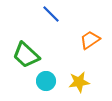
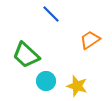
yellow star: moved 2 px left, 4 px down; rotated 25 degrees clockwise
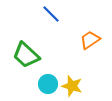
cyan circle: moved 2 px right, 3 px down
yellow star: moved 5 px left
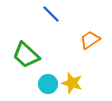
yellow star: moved 3 px up
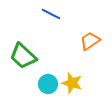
blue line: rotated 18 degrees counterclockwise
orange trapezoid: moved 1 px down
green trapezoid: moved 3 px left, 1 px down
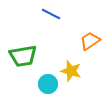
green trapezoid: rotated 52 degrees counterclockwise
yellow star: moved 1 px left, 12 px up
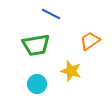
green trapezoid: moved 13 px right, 11 px up
cyan circle: moved 11 px left
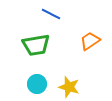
yellow star: moved 2 px left, 16 px down
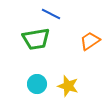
green trapezoid: moved 6 px up
yellow star: moved 1 px left, 1 px up
